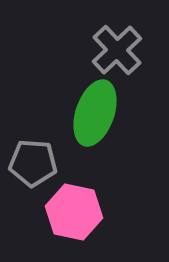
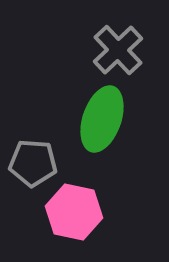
gray cross: moved 1 px right
green ellipse: moved 7 px right, 6 px down
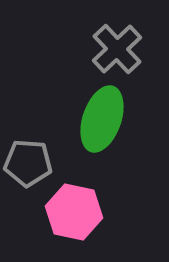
gray cross: moved 1 px left, 1 px up
gray pentagon: moved 5 px left
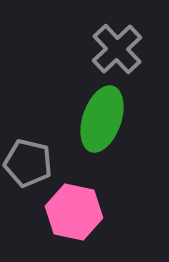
gray pentagon: rotated 9 degrees clockwise
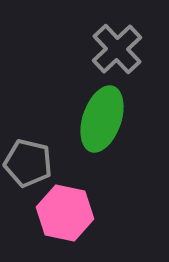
pink hexagon: moved 9 px left, 1 px down
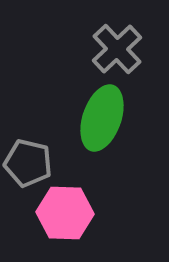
green ellipse: moved 1 px up
pink hexagon: rotated 10 degrees counterclockwise
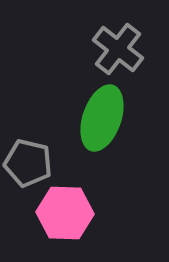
gray cross: moved 1 px right; rotated 9 degrees counterclockwise
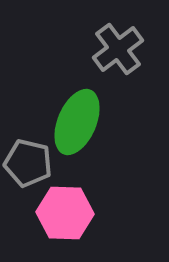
gray cross: rotated 15 degrees clockwise
green ellipse: moved 25 px left, 4 px down; rotated 4 degrees clockwise
